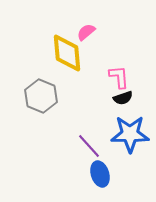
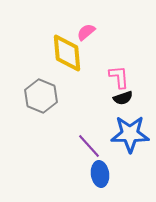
blue ellipse: rotated 10 degrees clockwise
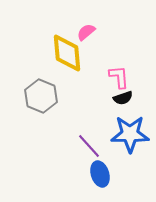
blue ellipse: rotated 10 degrees counterclockwise
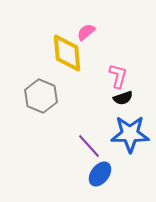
pink L-shape: moved 1 px left, 1 px up; rotated 20 degrees clockwise
blue ellipse: rotated 55 degrees clockwise
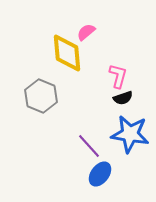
blue star: rotated 9 degrees clockwise
